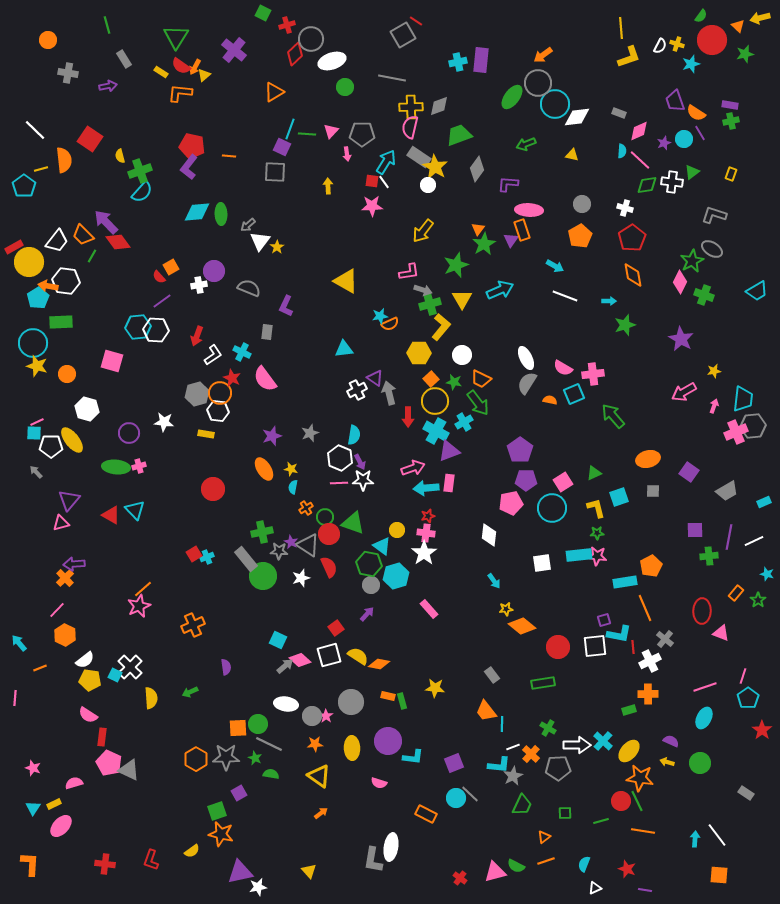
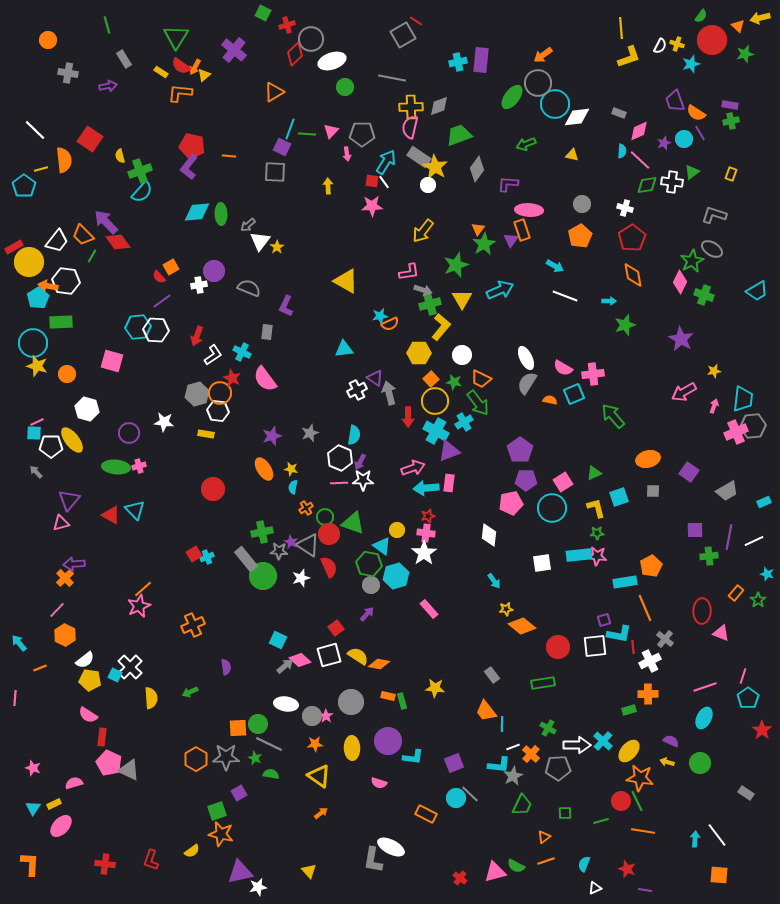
purple arrow at (360, 462): rotated 56 degrees clockwise
white ellipse at (391, 847): rotated 72 degrees counterclockwise
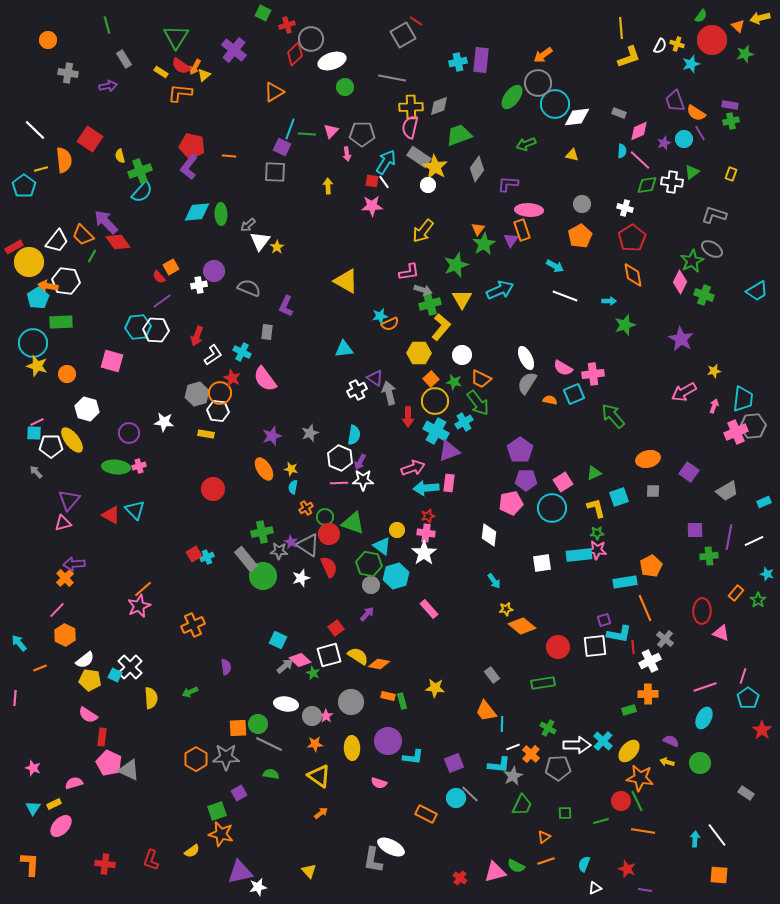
pink triangle at (61, 523): moved 2 px right
pink star at (597, 556): moved 6 px up
green star at (255, 758): moved 58 px right, 85 px up
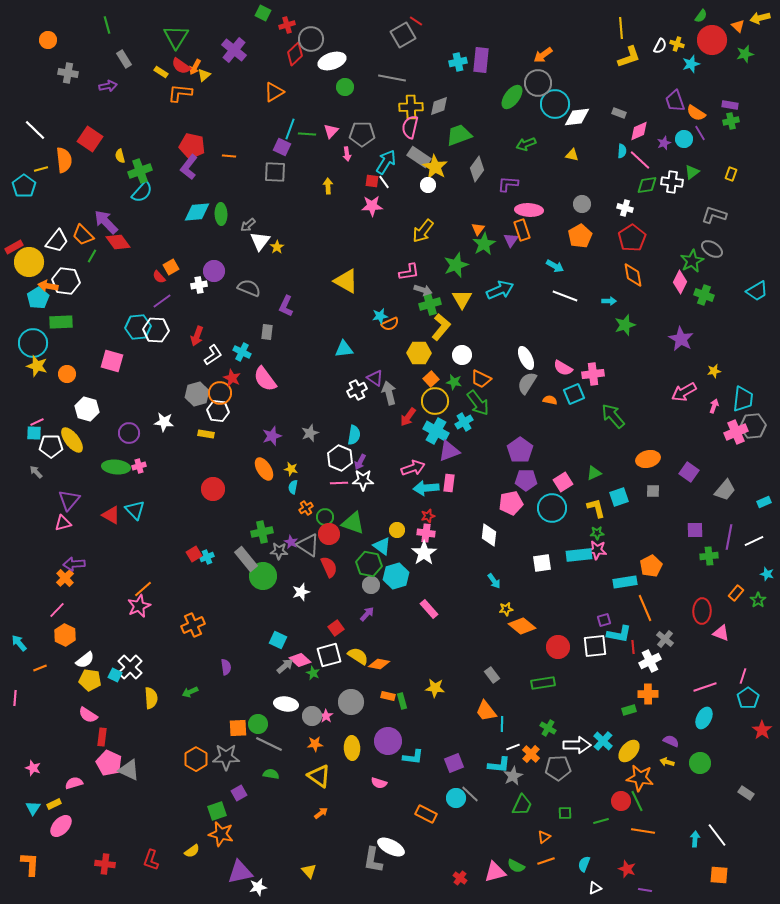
red arrow at (408, 417): rotated 36 degrees clockwise
gray trapezoid at (727, 491): moved 2 px left, 1 px up; rotated 20 degrees counterclockwise
white star at (301, 578): moved 14 px down
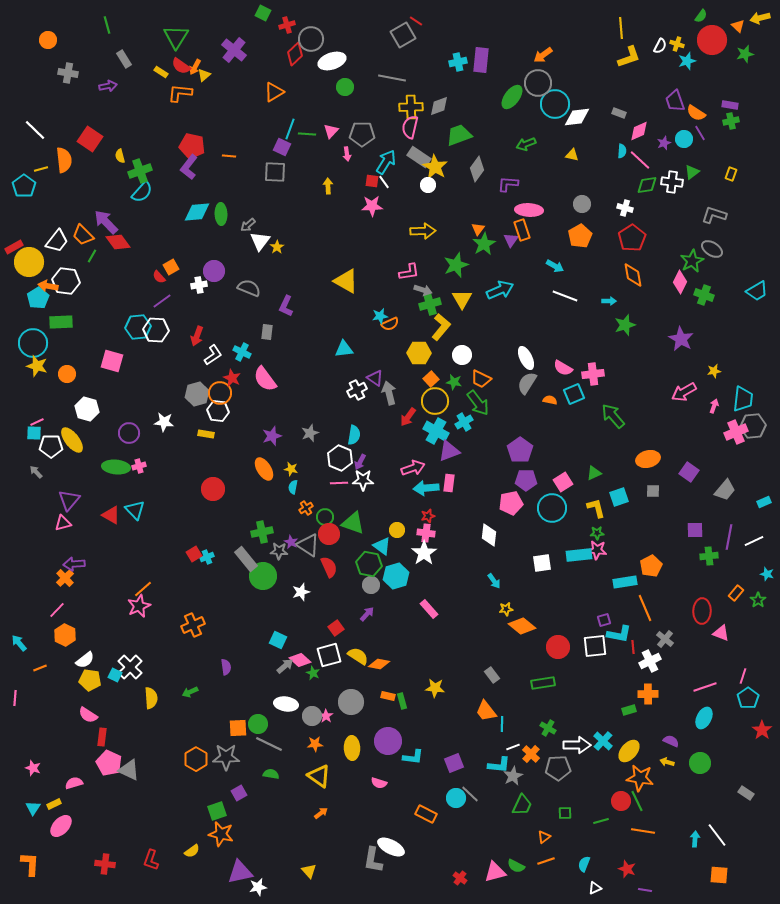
cyan star at (691, 64): moved 4 px left, 3 px up
yellow arrow at (423, 231): rotated 130 degrees counterclockwise
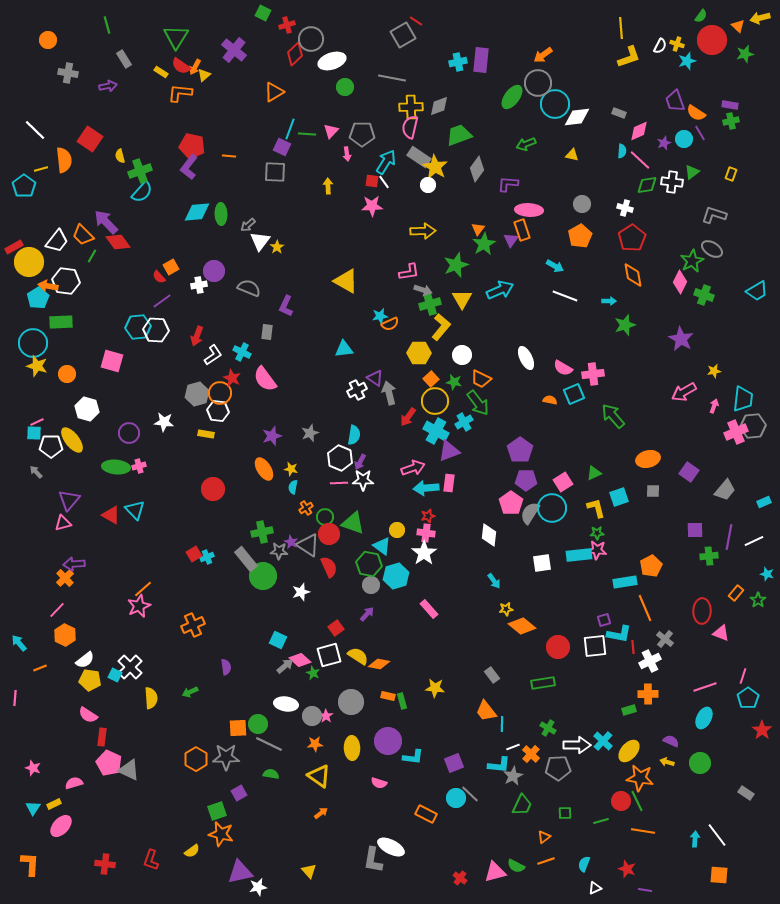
gray semicircle at (527, 383): moved 3 px right, 130 px down
pink pentagon at (511, 503): rotated 25 degrees counterclockwise
